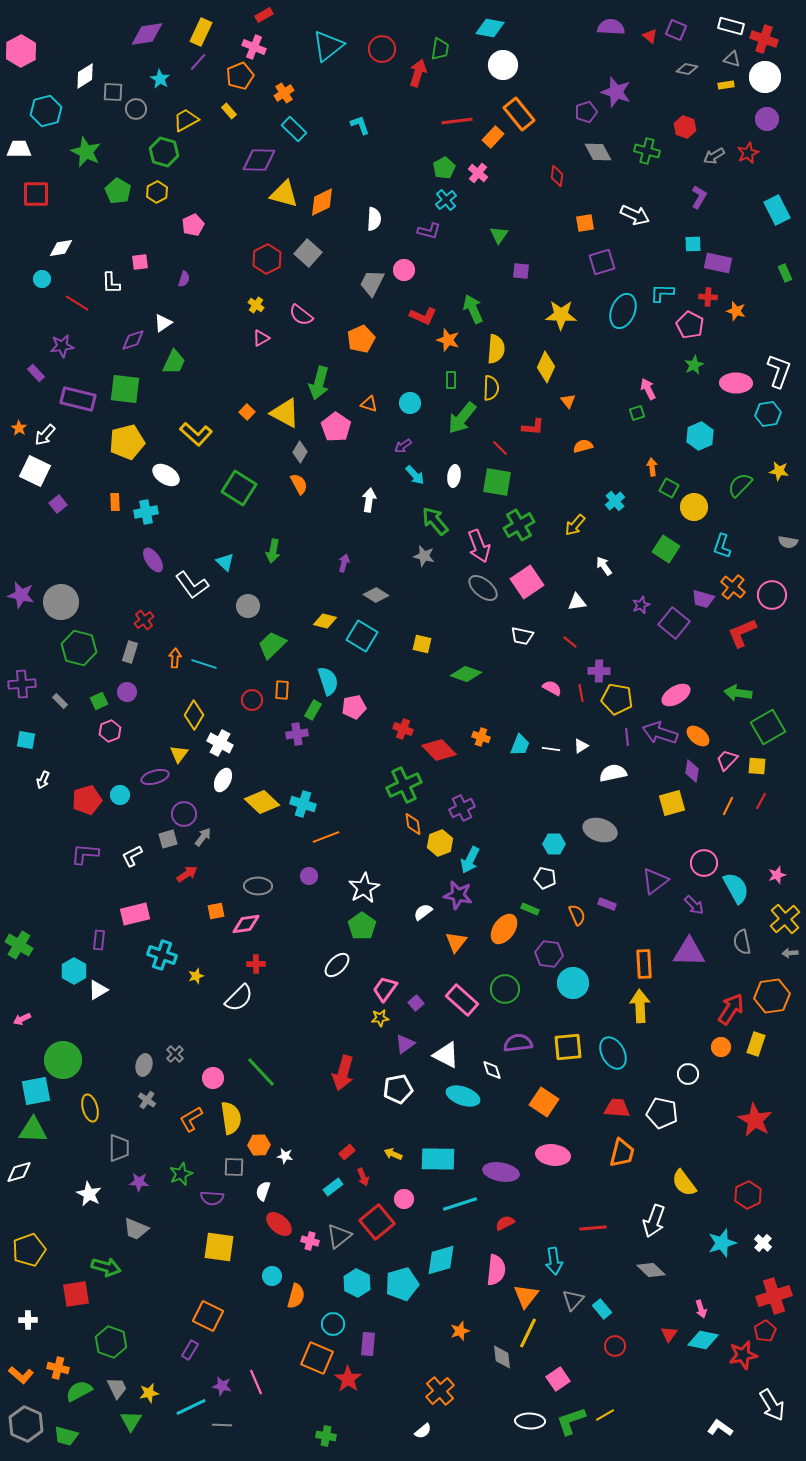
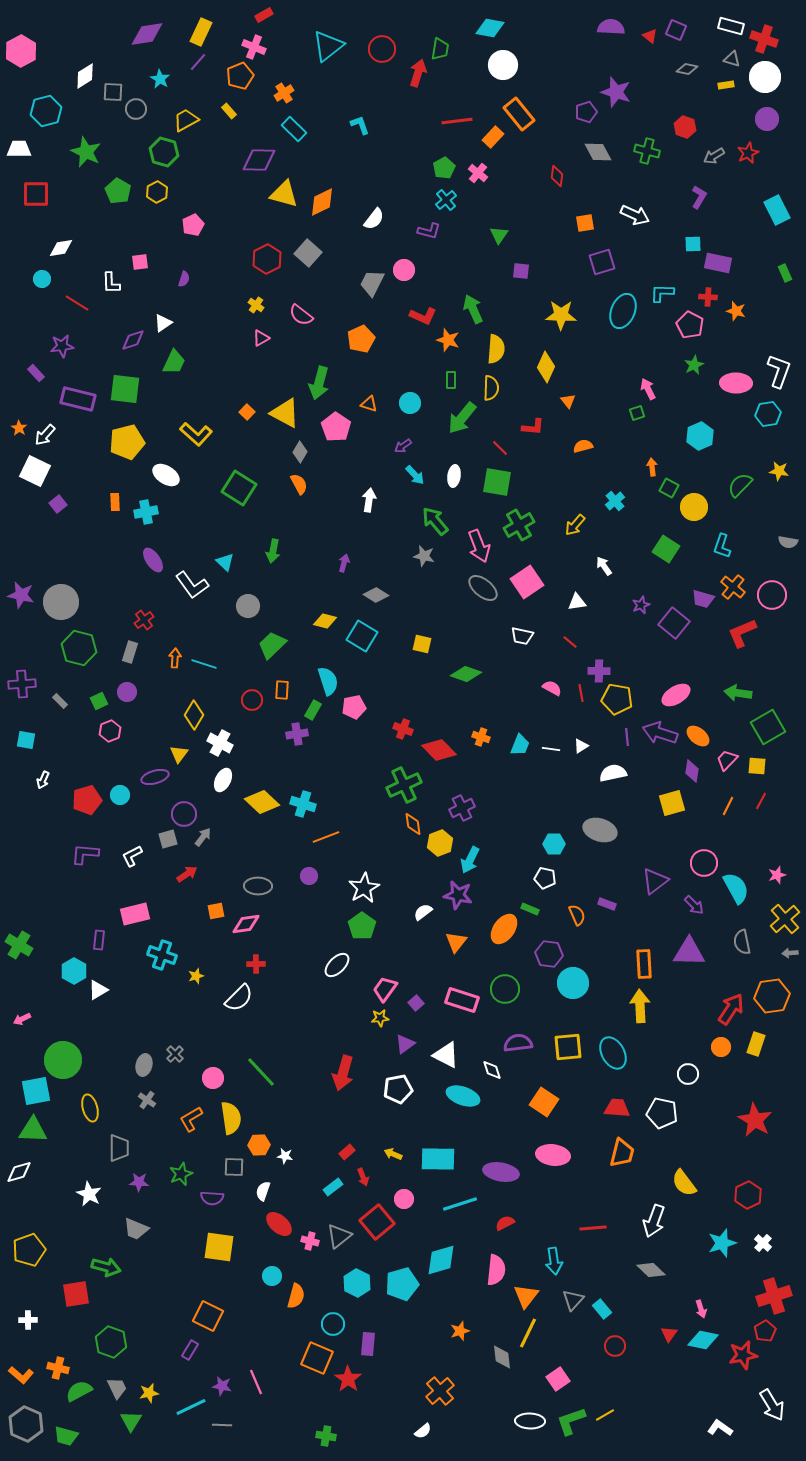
white semicircle at (374, 219): rotated 35 degrees clockwise
pink rectangle at (462, 1000): rotated 24 degrees counterclockwise
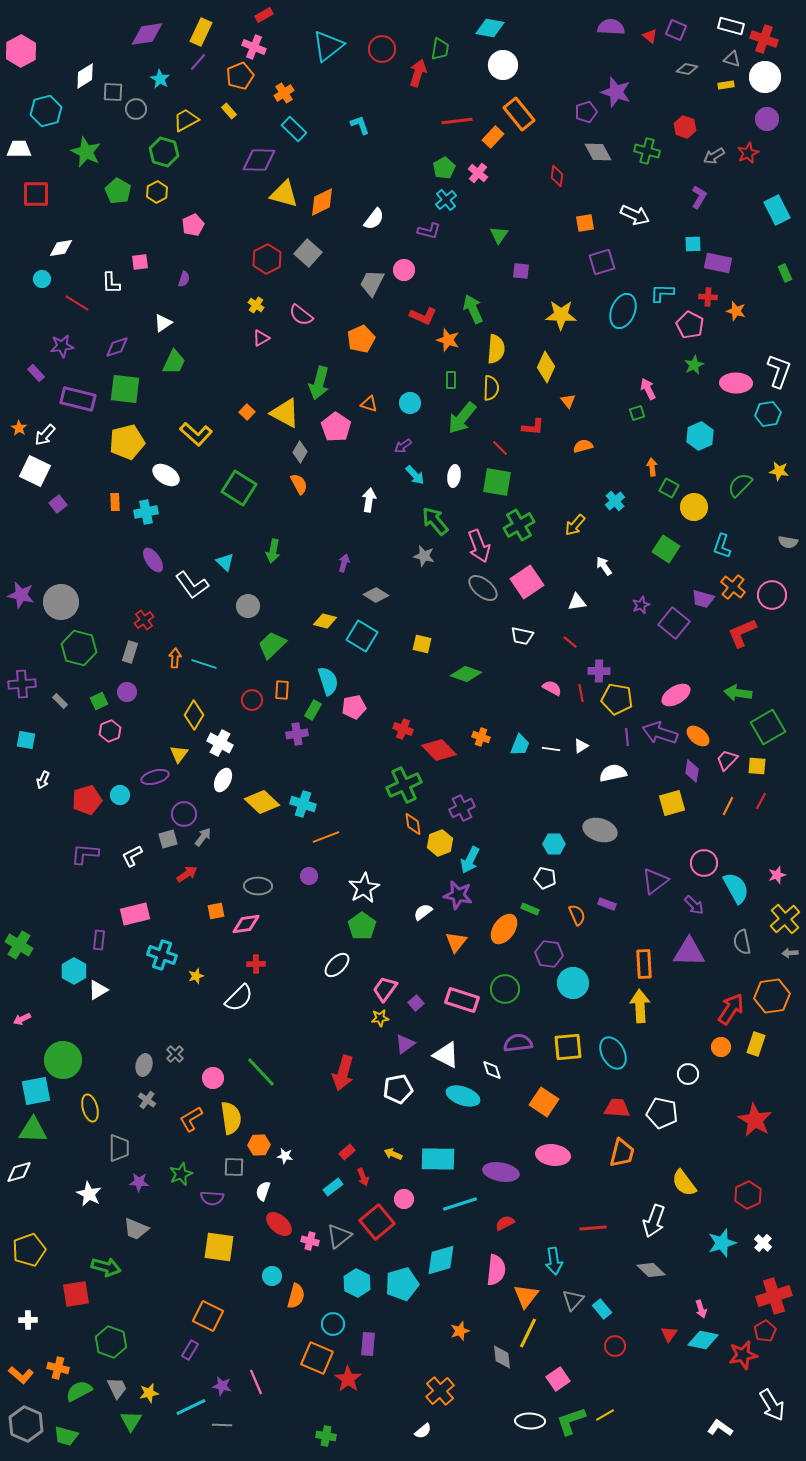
purple diamond at (133, 340): moved 16 px left, 7 px down
